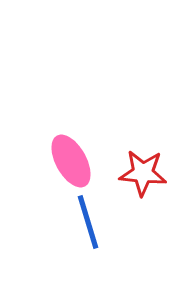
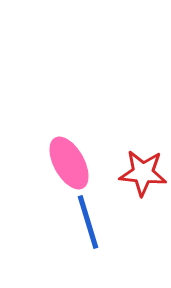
pink ellipse: moved 2 px left, 2 px down
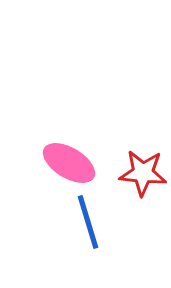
pink ellipse: rotated 30 degrees counterclockwise
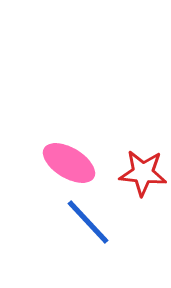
blue line: rotated 26 degrees counterclockwise
